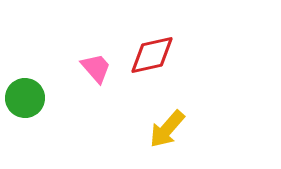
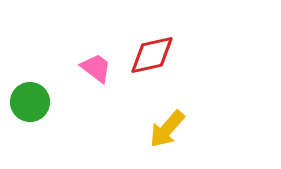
pink trapezoid: rotated 12 degrees counterclockwise
green circle: moved 5 px right, 4 px down
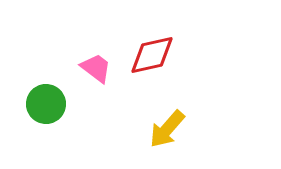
green circle: moved 16 px right, 2 px down
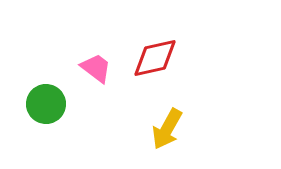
red diamond: moved 3 px right, 3 px down
yellow arrow: rotated 12 degrees counterclockwise
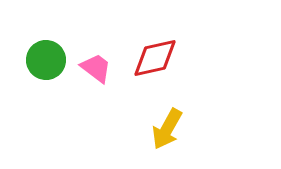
green circle: moved 44 px up
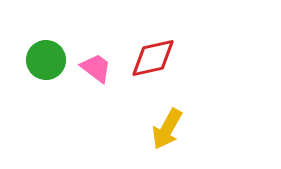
red diamond: moved 2 px left
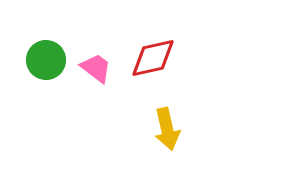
yellow arrow: rotated 42 degrees counterclockwise
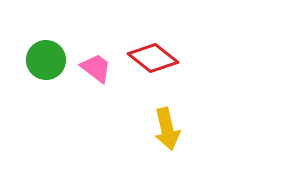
red diamond: rotated 51 degrees clockwise
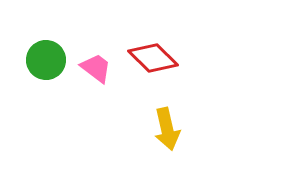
red diamond: rotated 6 degrees clockwise
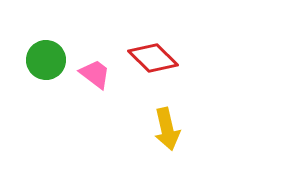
pink trapezoid: moved 1 px left, 6 px down
